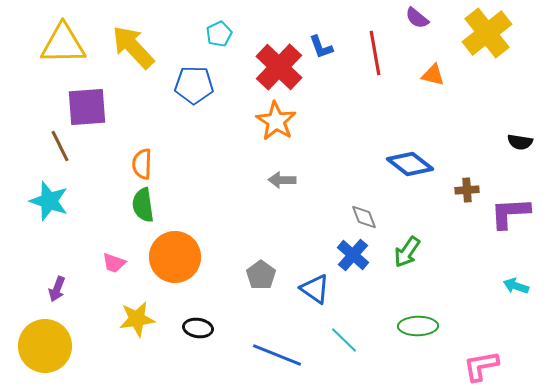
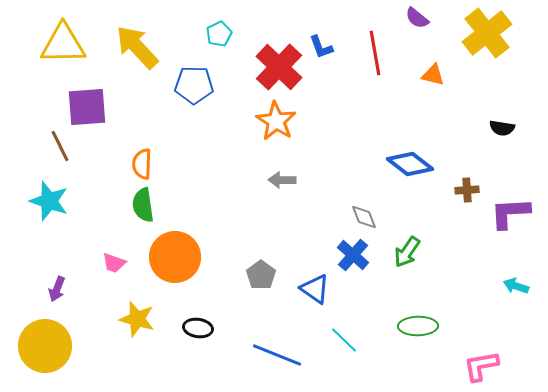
yellow arrow: moved 4 px right
black semicircle: moved 18 px left, 14 px up
yellow star: rotated 24 degrees clockwise
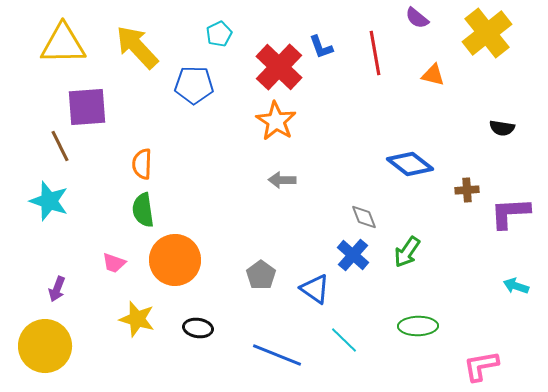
green semicircle: moved 5 px down
orange circle: moved 3 px down
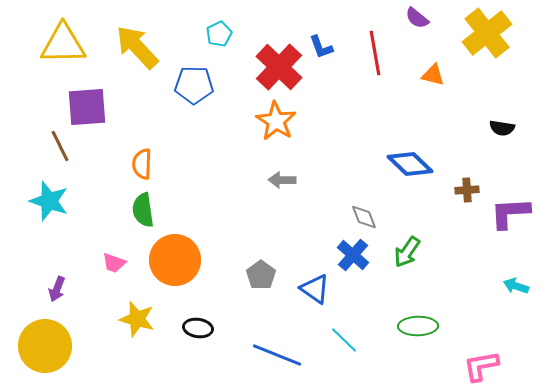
blue diamond: rotated 6 degrees clockwise
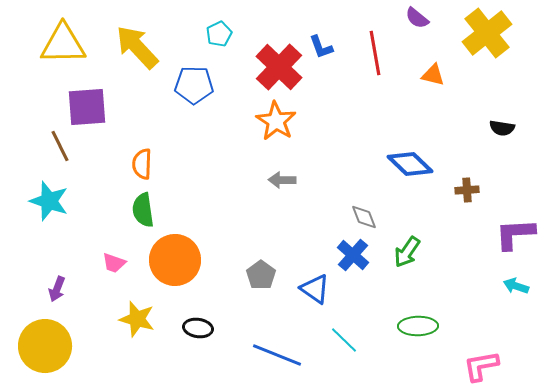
purple L-shape: moved 5 px right, 21 px down
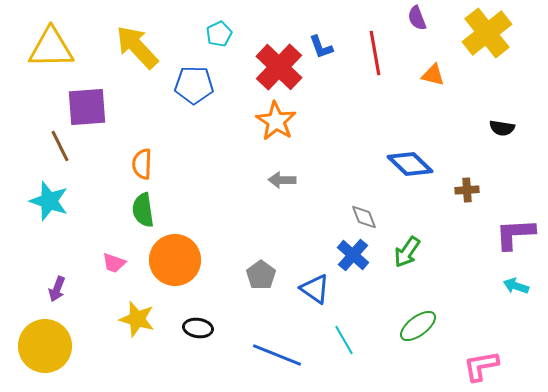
purple semicircle: rotated 30 degrees clockwise
yellow triangle: moved 12 px left, 4 px down
green ellipse: rotated 36 degrees counterclockwise
cyan line: rotated 16 degrees clockwise
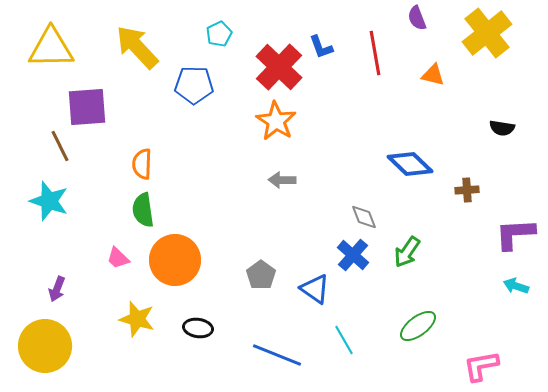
pink trapezoid: moved 4 px right, 5 px up; rotated 25 degrees clockwise
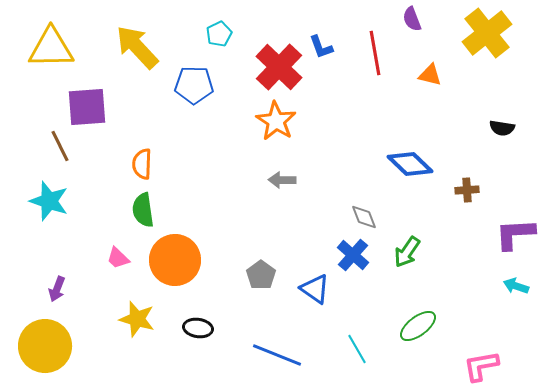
purple semicircle: moved 5 px left, 1 px down
orange triangle: moved 3 px left
cyan line: moved 13 px right, 9 px down
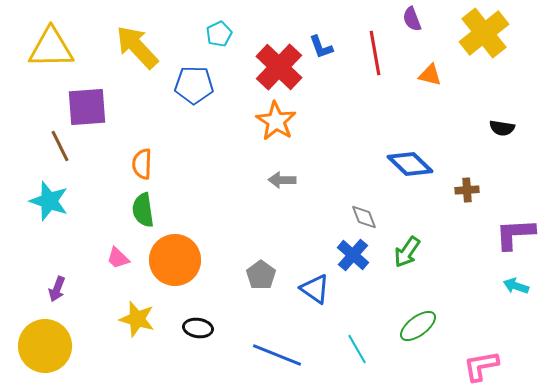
yellow cross: moved 3 px left
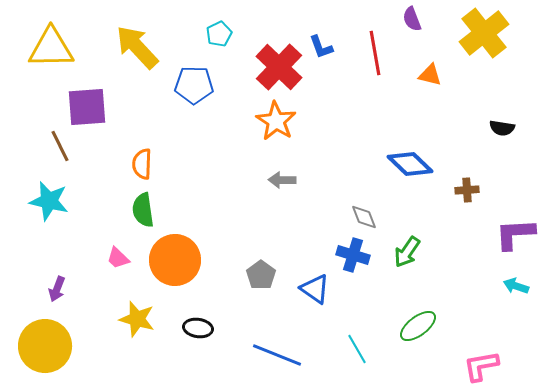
cyan star: rotated 6 degrees counterclockwise
blue cross: rotated 24 degrees counterclockwise
